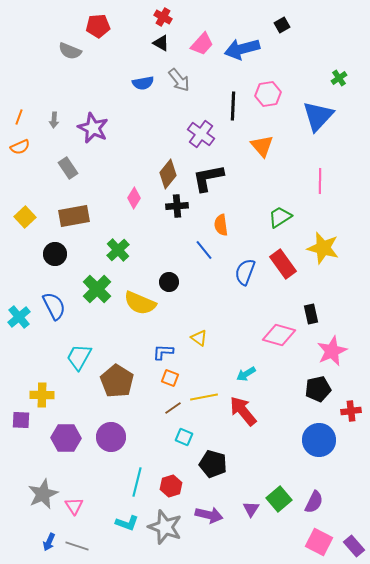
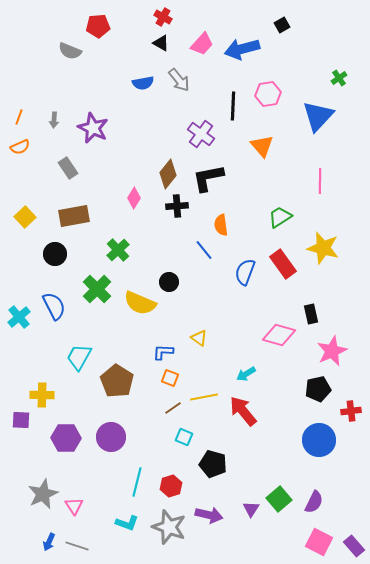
gray star at (165, 527): moved 4 px right
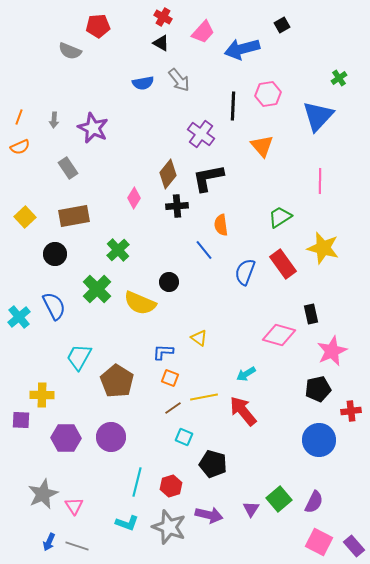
pink trapezoid at (202, 44): moved 1 px right, 12 px up
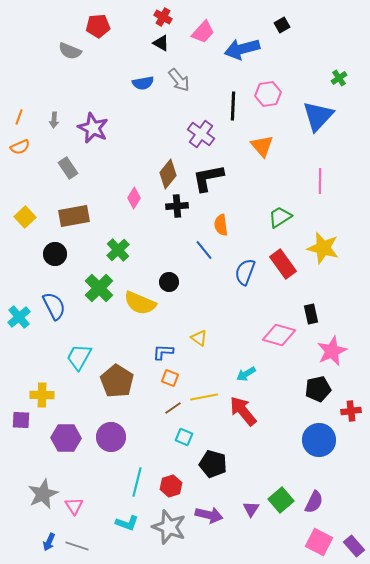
green cross at (97, 289): moved 2 px right, 1 px up
green square at (279, 499): moved 2 px right, 1 px down
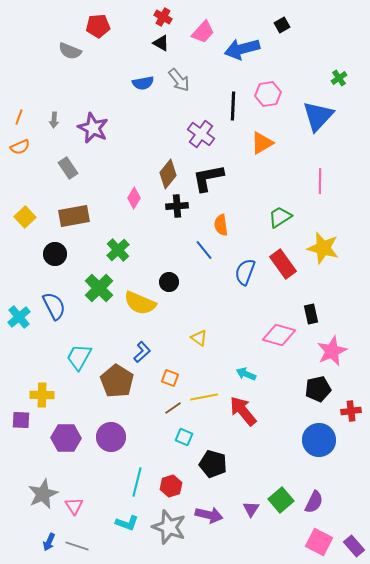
orange triangle at (262, 146): moved 3 px up; rotated 40 degrees clockwise
blue L-shape at (163, 352): moved 21 px left; rotated 135 degrees clockwise
cyan arrow at (246, 374): rotated 54 degrees clockwise
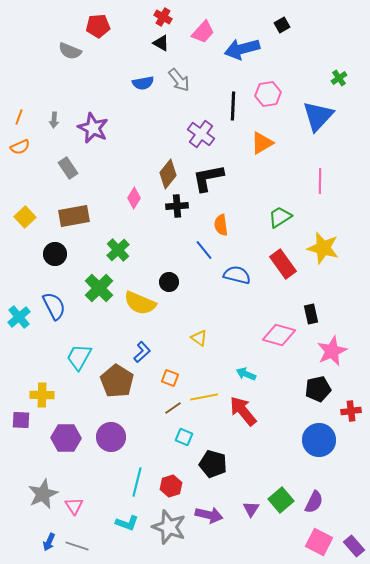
blue semicircle at (245, 272): moved 8 px left, 3 px down; rotated 84 degrees clockwise
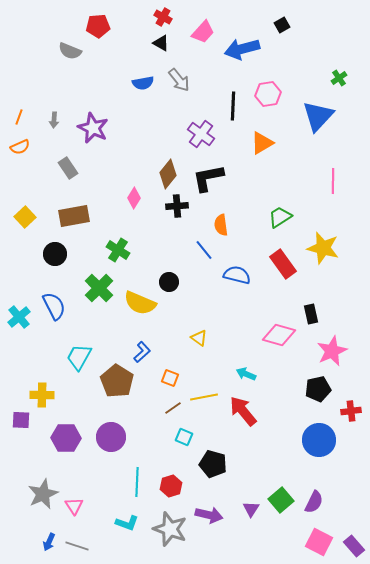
pink line at (320, 181): moved 13 px right
green cross at (118, 250): rotated 15 degrees counterclockwise
cyan line at (137, 482): rotated 12 degrees counterclockwise
gray star at (169, 527): moved 1 px right, 2 px down
